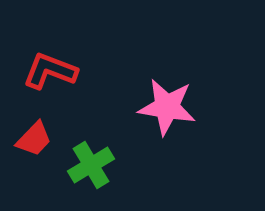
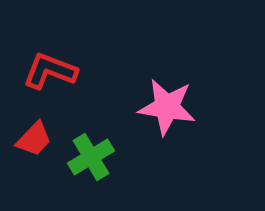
green cross: moved 8 px up
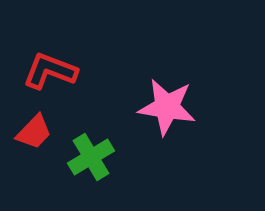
red trapezoid: moved 7 px up
